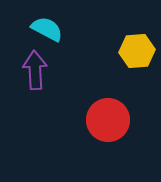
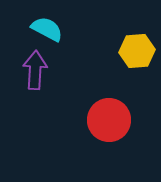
purple arrow: rotated 6 degrees clockwise
red circle: moved 1 px right
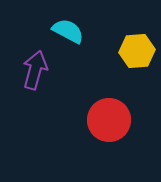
cyan semicircle: moved 21 px right, 2 px down
purple arrow: rotated 12 degrees clockwise
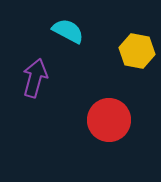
yellow hexagon: rotated 16 degrees clockwise
purple arrow: moved 8 px down
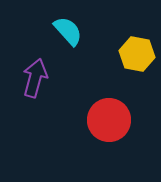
cyan semicircle: rotated 20 degrees clockwise
yellow hexagon: moved 3 px down
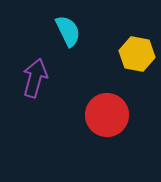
cyan semicircle: rotated 16 degrees clockwise
red circle: moved 2 px left, 5 px up
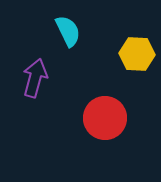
yellow hexagon: rotated 8 degrees counterclockwise
red circle: moved 2 px left, 3 px down
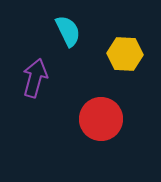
yellow hexagon: moved 12 px left
red circle: moved 4 px left, 1 px down
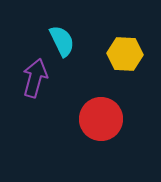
cyan semicircle: moved 6 px left, 10 px down
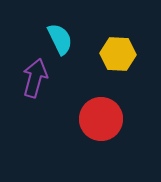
cyan semicircle: moved 2 px left, 2 px up
yellow hexagon: moved 7 px left
